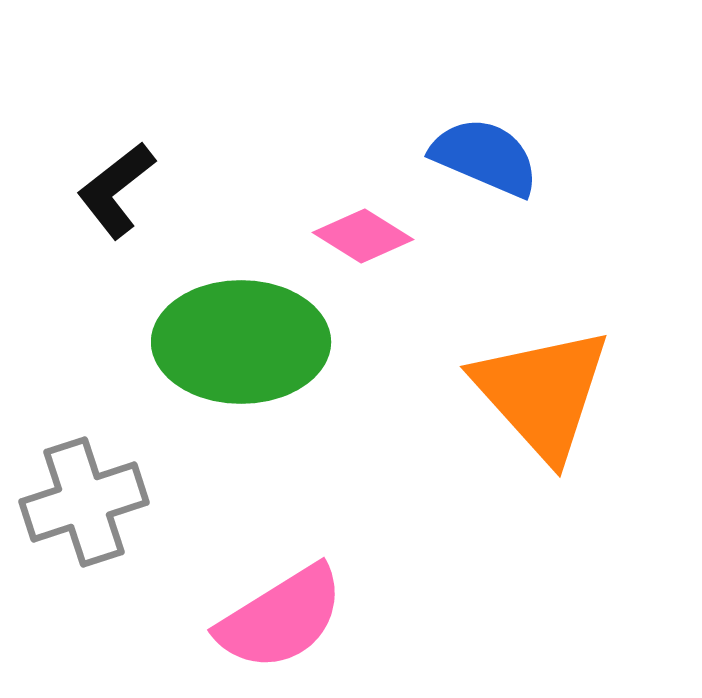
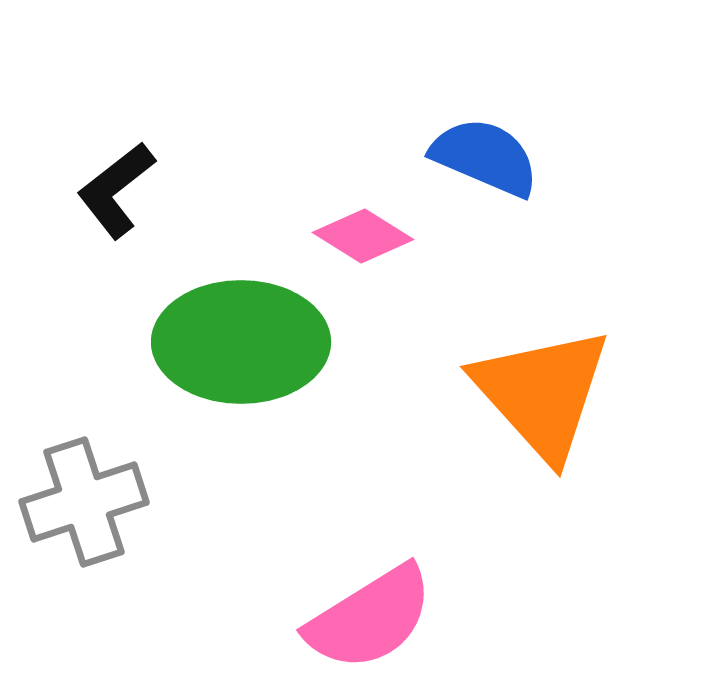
pink semicircle: moved 89 px right
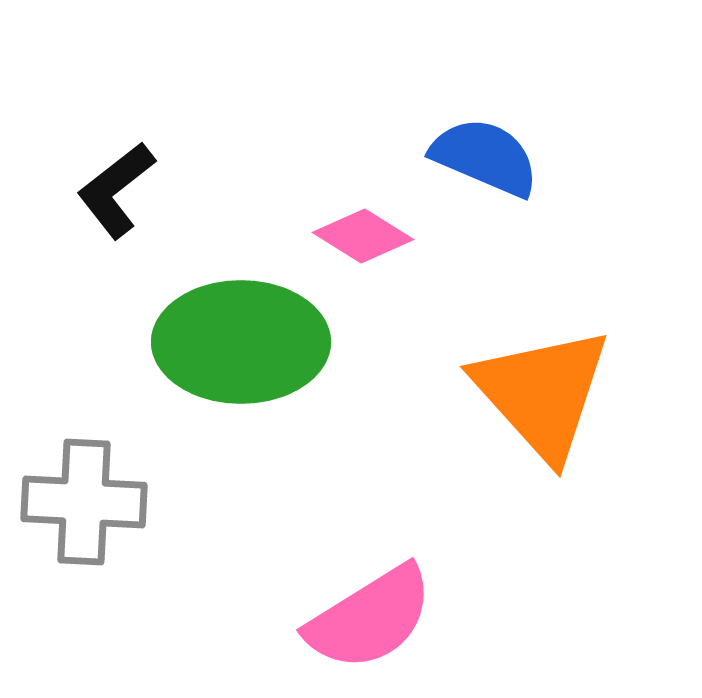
gray cross: rotated 21 degrees clockwise
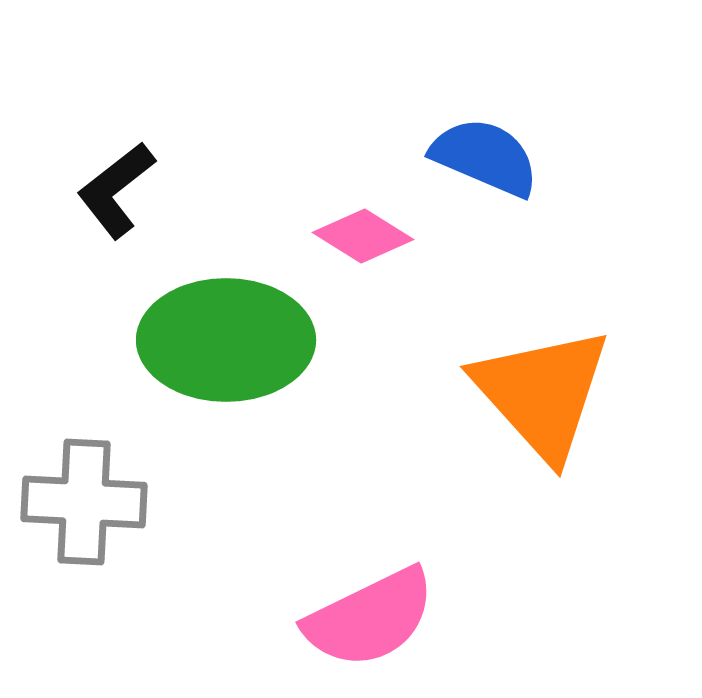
green ellipse: moved 15 px left, 2 px up
pink semicircle: rotated 6 degrees clockwise
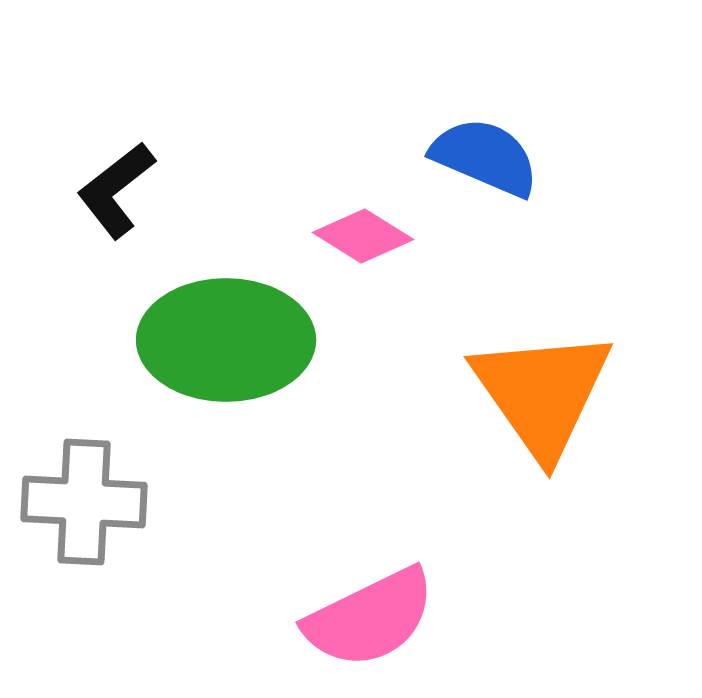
orange triangle: rotated 7 degrees clockwise
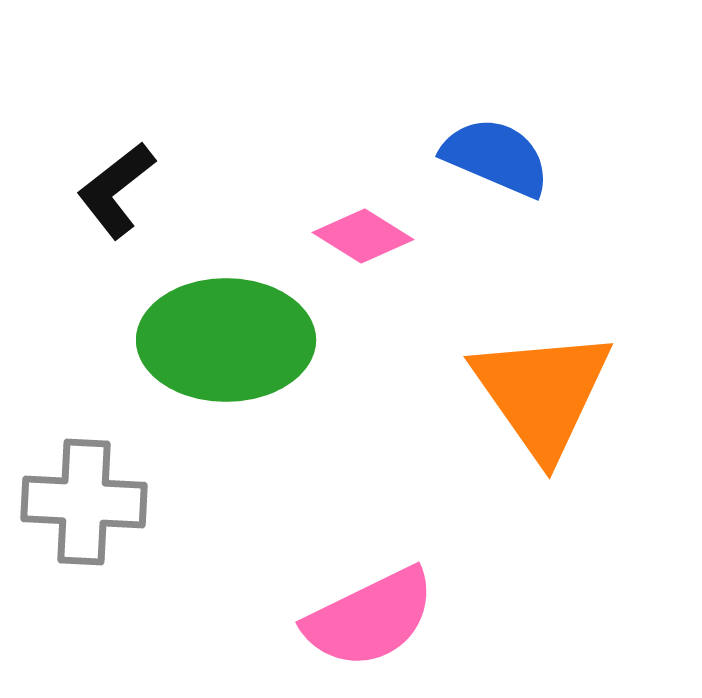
blue semicircle: moved 11 px right
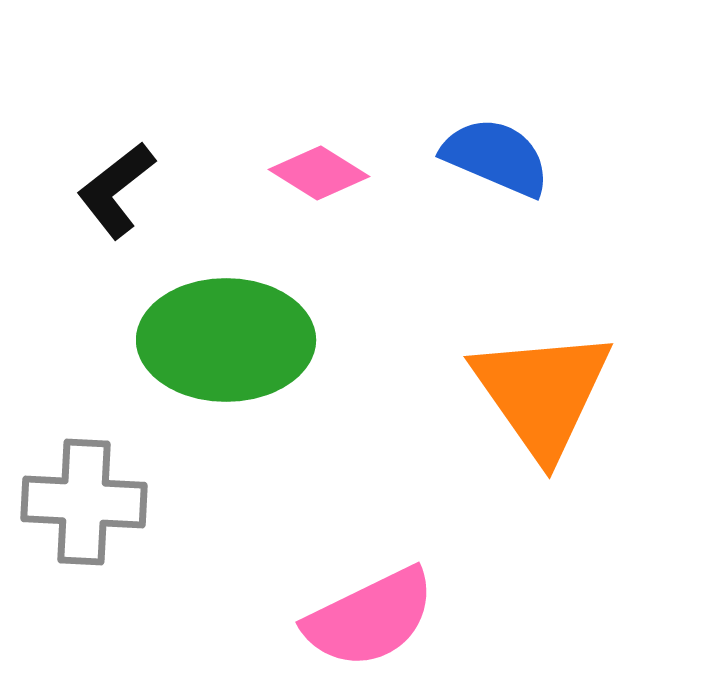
pink diamond: moved 44 px left, 63 px up
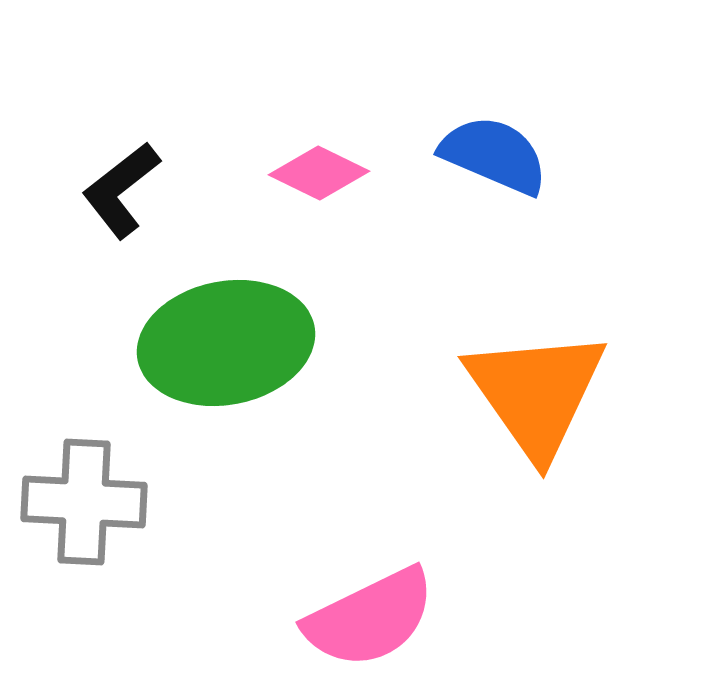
blue semicircle: moved 2 px left, 2 px up
pink diamond: rotated 6 degrees counterclockwise
black L-shape: moved 5 px right
green ellipse: moved 3 px down; rotated 11 degrees counterclockwise
orange triangle: moved 6 px left
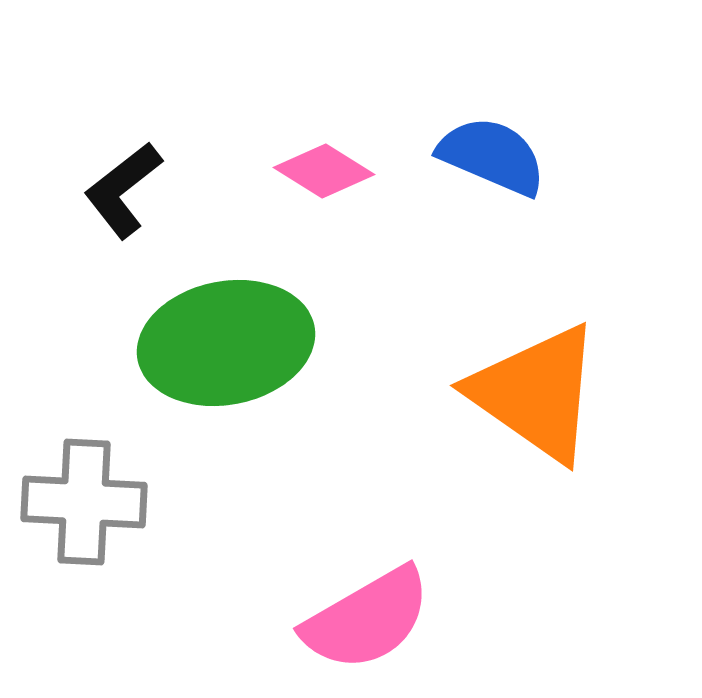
blue semicircle: moved 2 px left, 1 px down
pink diamond: moved 5 px right, 2 px up; rotated 6 degrees clockwise
black L-shape: moved 2 px right
orange triangle: rotated 20 degrees counterclockwise
pink semicircle: moved 3 px left, 1 px down; rotated 4 degrees counterclockwise
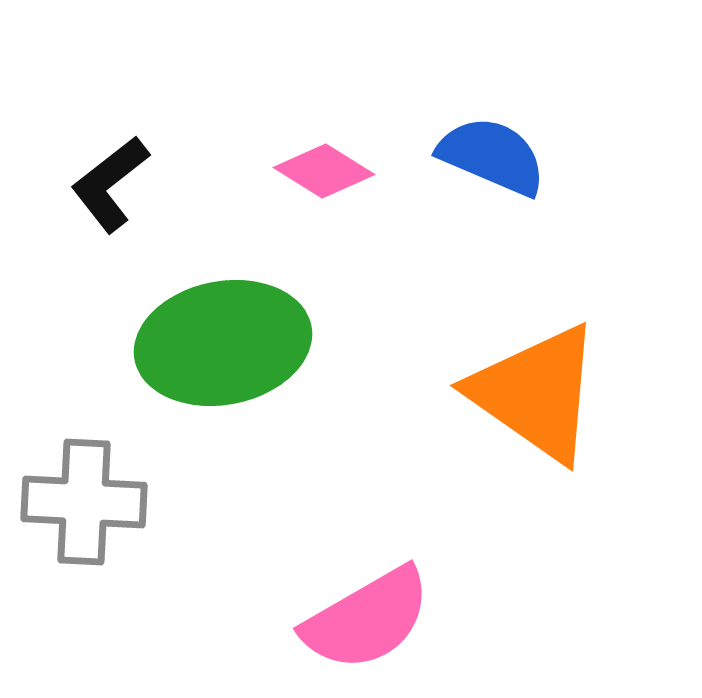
black L-shape: moved 13 px left, 6 px up
green ellipse: moved 3 px left
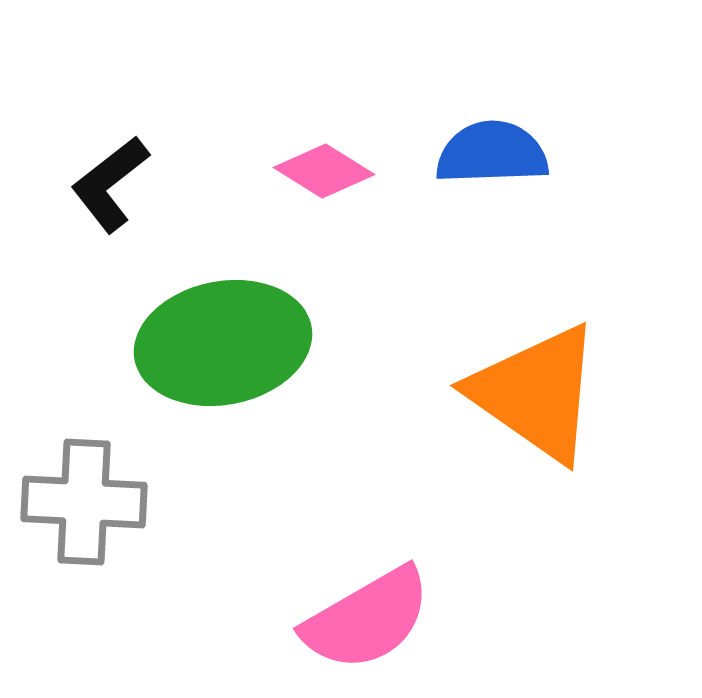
blue semicircle: moved 3 px up; rotated 25 degrees counterclockwise
